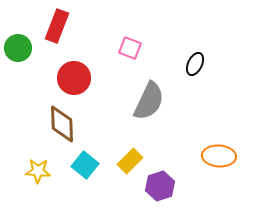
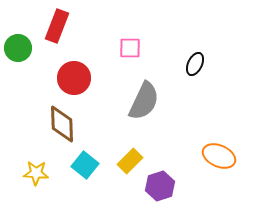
pink square: rotated 20 degrees counterclockwise
gray semicircle: moved 5 px left
orange ellipse: rotated 20 degrees clockwise
yellow star: moved 2 px left, 2 px down
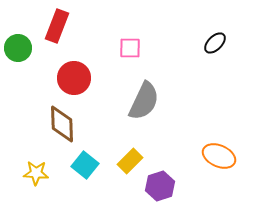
black ellipse: moved 20 px right, 21 px up; rotated 20 degrees clockwise
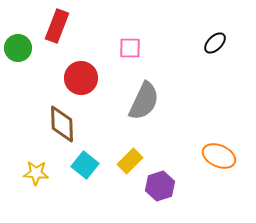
red circle: moved 7 px right
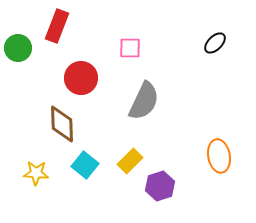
orange ellipse: rotated 56 degrees clockwise
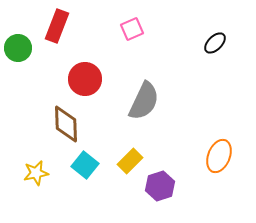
pink square: moved 2 px right, 19 px up; rotated 25 degrees counterclockwise
red circle: moved 4 px right, 1 px down
brown diamond: moved 4 px right
orange ellipse: rotated 32 degrees clockwise
yellow star: rotated 15 degrees counterclockwise
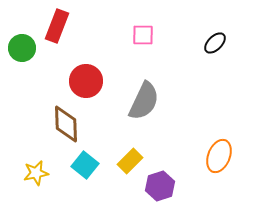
pink square: moved 11 px right, 6 px down; rotated 25 degrees clockwise
green circle: moved 4 px right
red circle: moved 1 px right, 2 px down
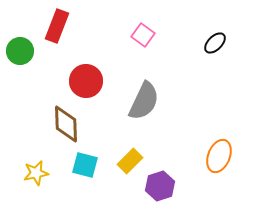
pink square: rotated 35 degrees clockwise
green circle: moved 2 px left, 3 px down
cyan square: rotated 24 degrees counterclockwise
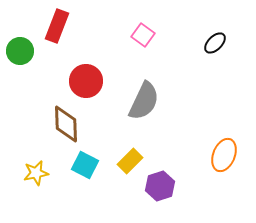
orange ellipse: moved 5 px right, 1 px up
cyan square: rotated 12 degrees clockwise
